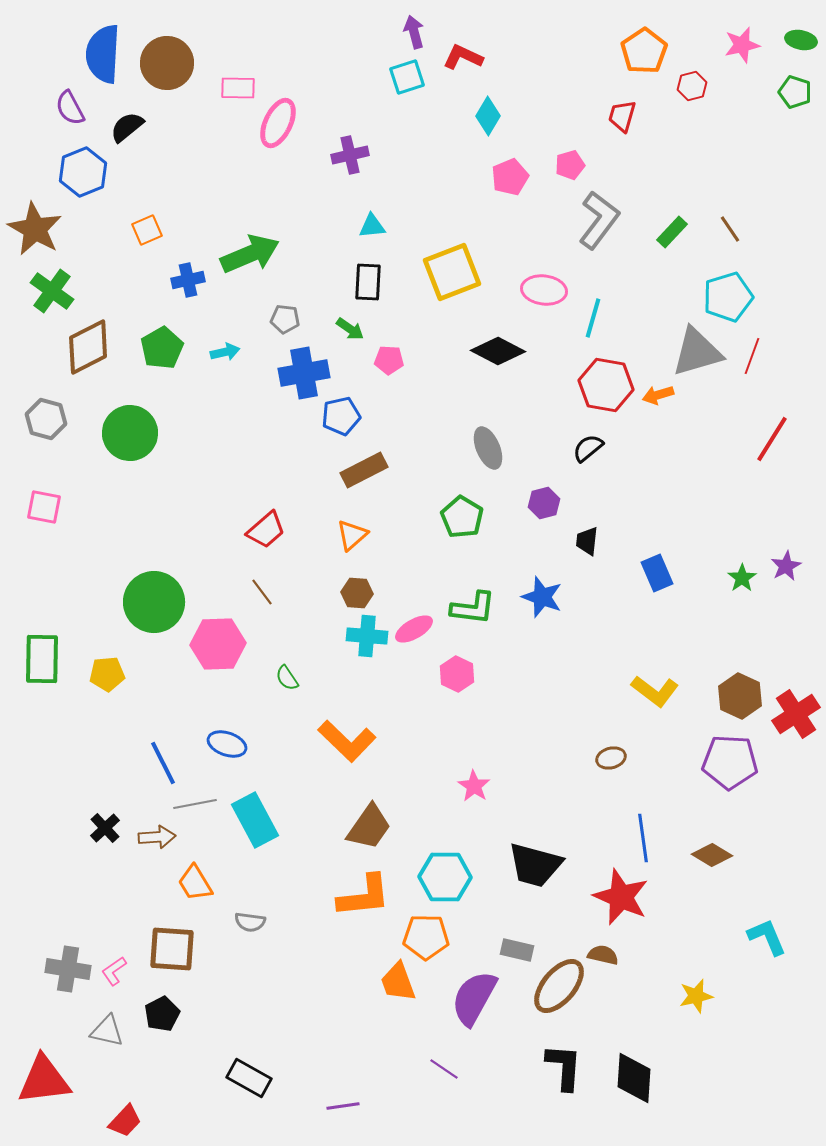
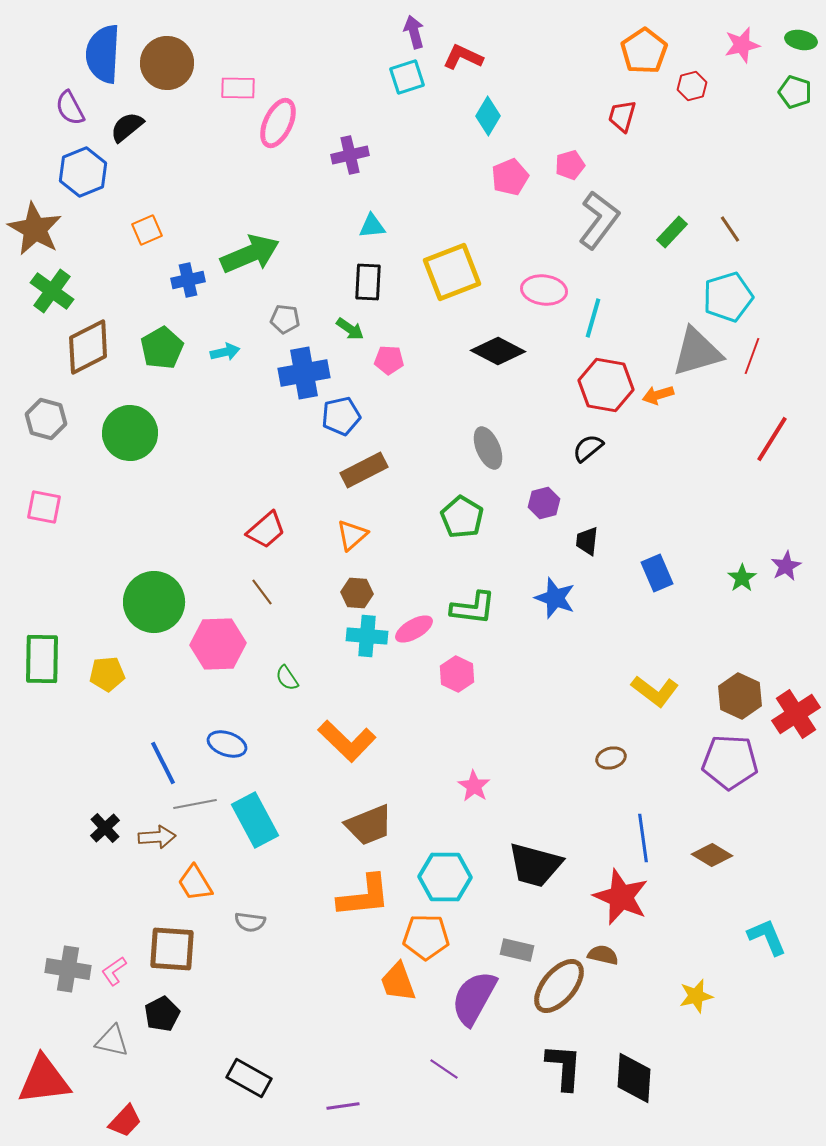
blue star at (542, 597): moved 13 px right, 1 px down
brown trapezoid at (369, 827): moved 2 px up; rotated 33 degrees clockwise
gray triangle at (107, 1031): moved 5 px right, 10 px down
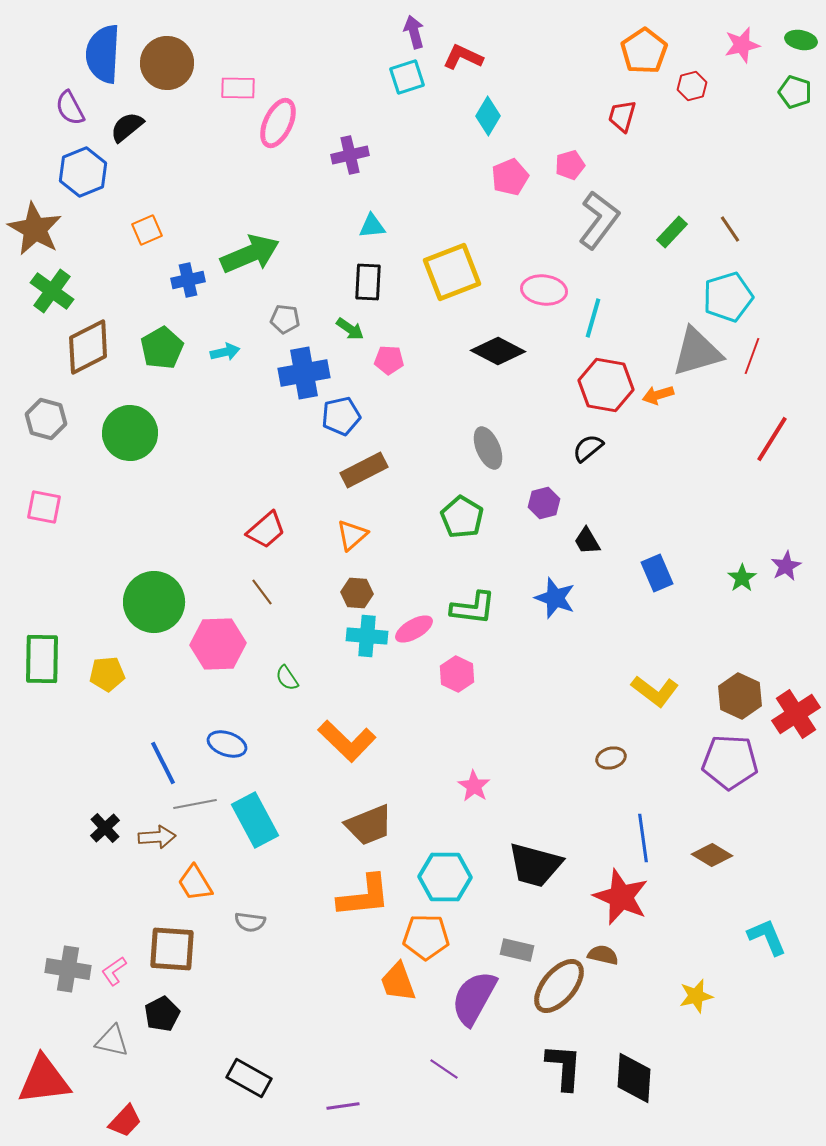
black trapezoid at (587, 541): rotated 36 degrees counterclockwise
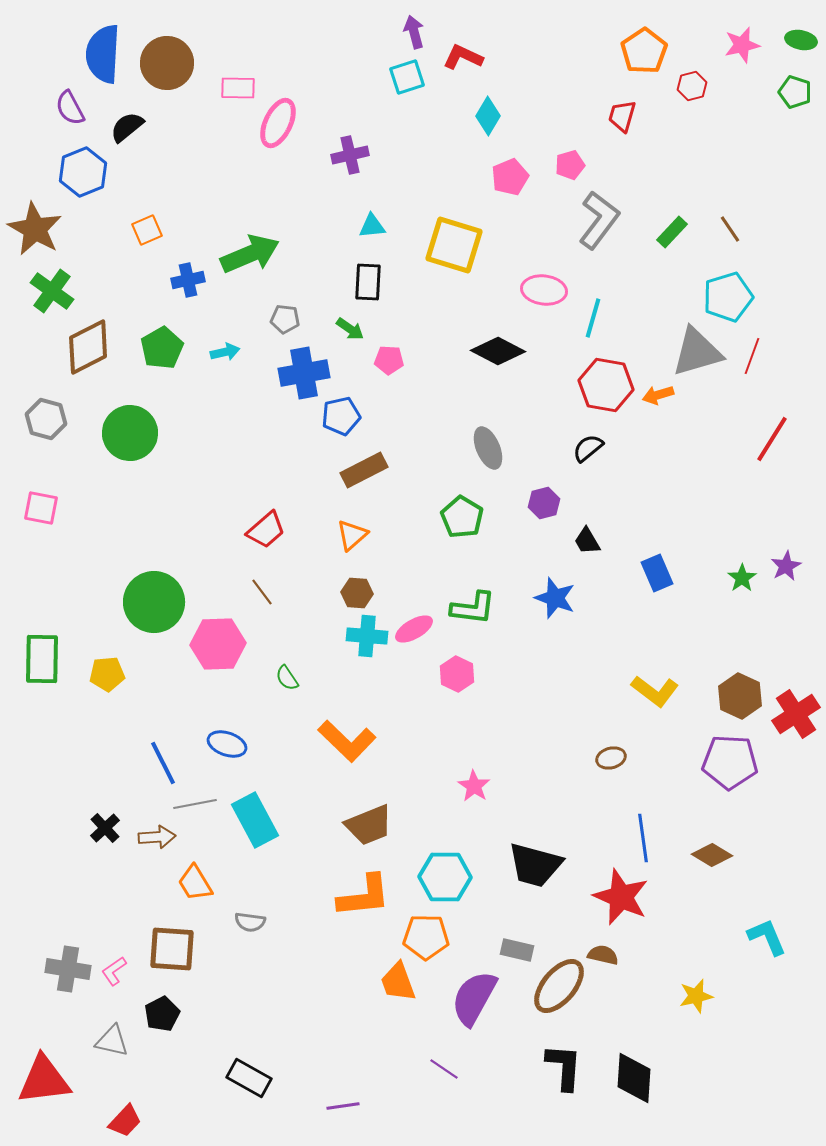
yellow square at (452, 272): moved 2 px right, 27 px up; rotated 38 degrees clockwise
pink square at (44, 507): moved 3 px left, 1 px down
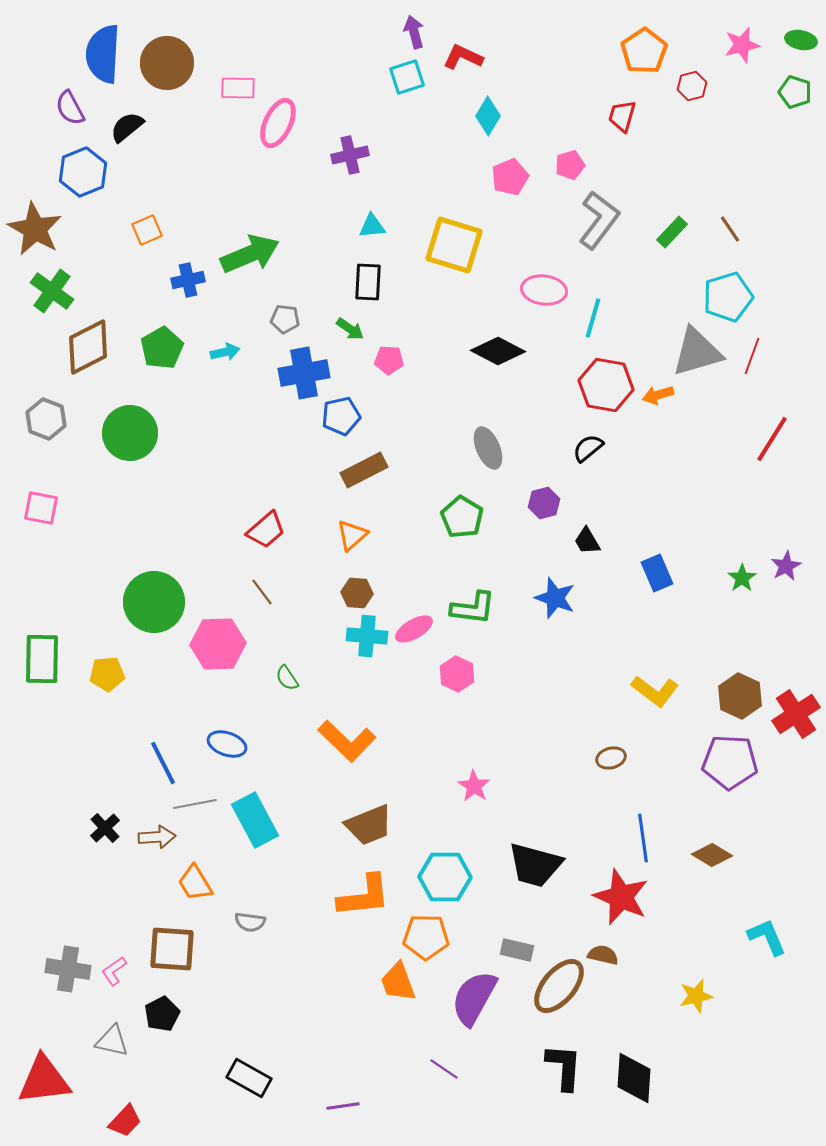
gray hexagon at (46, 419): rotated 6 degrees clockwise
